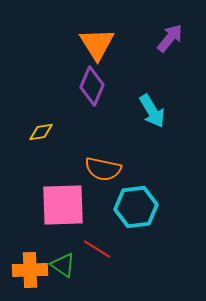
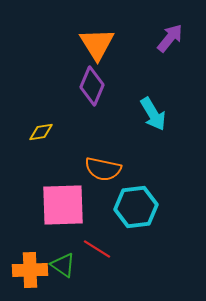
cyan arrow: moved 1 px right, 3 px down
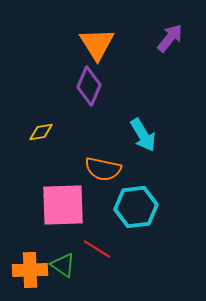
purple diamond: moved 3 px left
cyan arrow: moved 10 px left, 21 px down
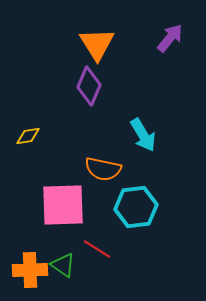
yellow diamond: moved 13 px left, 4 px down
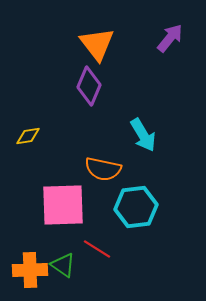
orange triangle: rotated 6 degrees counterclockwise
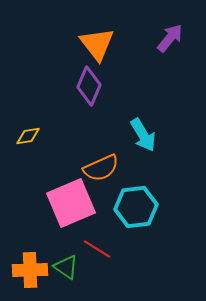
orange semicircle: moved 2 px left, 1 px up; rotated 36 degrees counterclockwise
pink square: moved 8 px right, 2 px up; rotated 21 degrees counterclockwise
green triangle: moved 3 px right, 2 px down
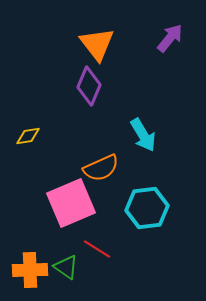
cyan hexagon: moved 11 px right, 1 px down
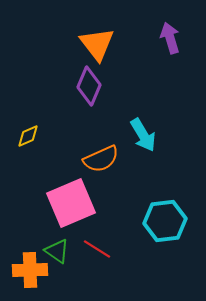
purple arrow: rotated 56 degrees counterclockwise
yellow diamond: rotated 15 degrees counterclockwise
orange semicircle: moved 9 px up
cyan hexagon: moved 18 px right, 13 px down
green triangle: moved 9 px left, 16 px up
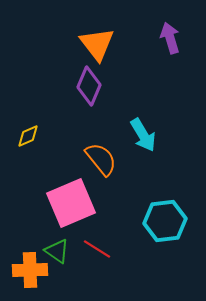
orange semicircle: rotated 105 degrees counterclockwise
